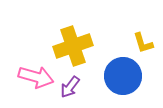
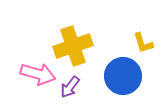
pink arrow: moved 2 px right, 3 px up
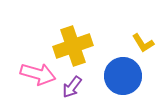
yellow L-shape: rotated 15 degrees counterclockwise
purple arrow: moved 2 px right
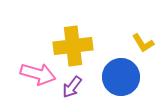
yellow cross: rotated 12 degrees clockwise
blue circle: moved 2 px left, 1 px down
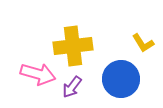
blue circle: moved 2 px down
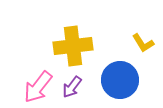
pink arrow: moved 13 px down; rotated 112 degrees clockwise
blue circle: moved 1 px left, 1 px down
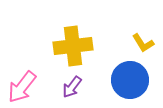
blue circle: moved 10 px right
pink arrow: moved 16 px left
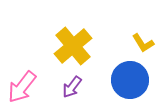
yellow cross: rotated 33 degrees counterclockwise
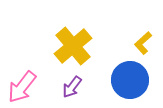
yellow L-shape: rotated 80 degrees clockwise
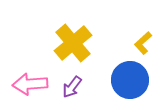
yellow cross: moved 3 px up
pink arrow: moved 8 px right, 3 px up; rotated 48 degrees clockwise
